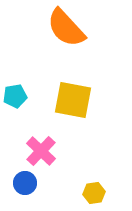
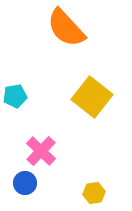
yellow square: moved 19 px right, 3 px up; rotated 27 degrees clockwise
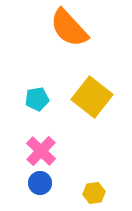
orange semicircle: moved 3 px right
cyan pentagon: moved 22 px right, 3 px down
blue circle: moved 15 px right
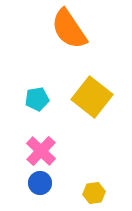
orange semicircle: moved 1 px down; rotated 9 degrees clockwise
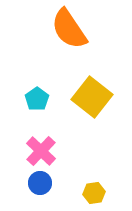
cyan pentagon: rotated 25 degrees counterclockwise
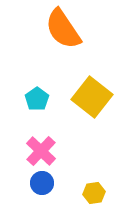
orange semicircle: moved 6 px left
blue circle: moved 2 px right
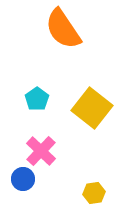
yellow square: moved 11 px down
blue circle: moved 19 px left, 4 px up
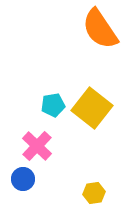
orange semicircle: moved 37 px right
cyan pentagon: moved 16 px right, 6 px down; rotated 25 degrees clockwise
pink cross: moved 4 px left, 5 px up
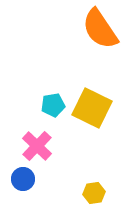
yellow square: rotated 12 degrees counterclockwise
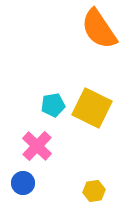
orange semicircle: moved 1 px left
blue circle: moved 4 px down
yellow hexagon: moved 2 px up
